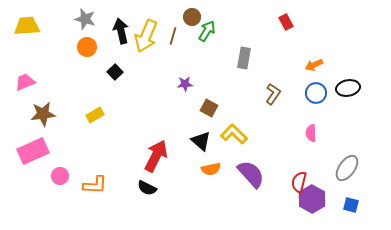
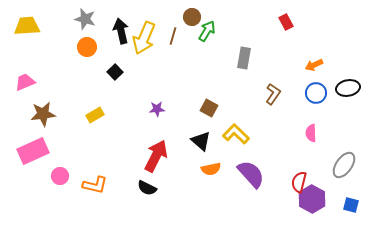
yellow arrow: moved 2 px left, 2 px down
purple star: moved 28 px left, 25 px down
yellow L-shape: moved 2 px right
gray ellipse: moved 3 px left, 3 px up
orange L-shape: rotated 10 degrees clockwise
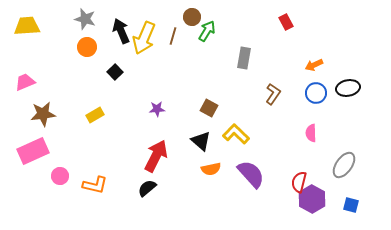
black arrow: rotated 10 degrees counterclockwise
black semicircle: rotated 114 degrees clockwise
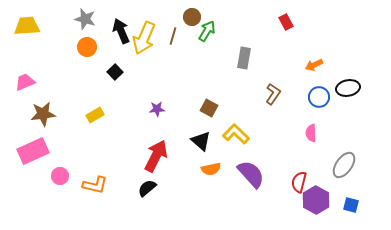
blue circle: moved 3 px right, 4 px down
purple hexagon: moved 4 px right, 1 px down
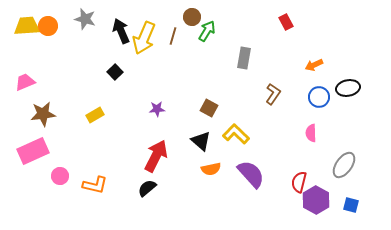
orange circle: moved 39 px left, 21 px up
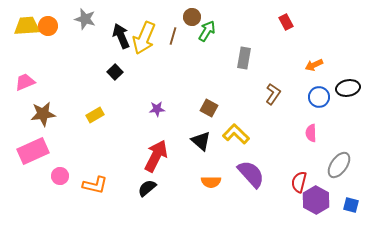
black arrow: moved 5 px down
gray ellipse: moved 5 px left
orange semicircle: moved 13 px down; rotated 12 degrees clockwise
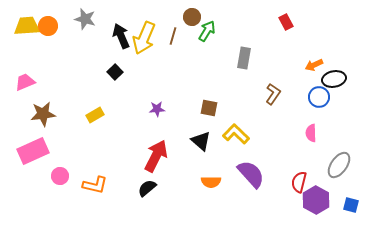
black ellipse: moved 14 px left, 9 px up
brown square: rotated 18 degrees counterclockwise
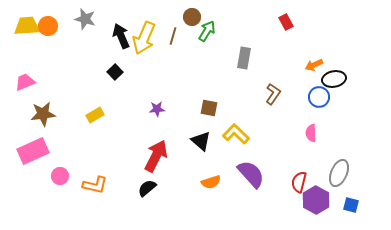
gray ellipse: moved 8 px down; rotated 12 degrees counterclockwise
orange semicircle: rotated 18 degrees counterclockwise
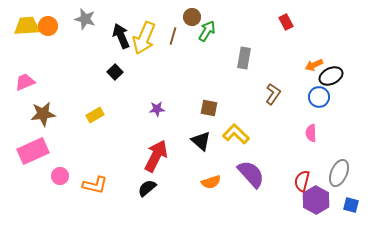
black ellipse: moved 3 px left, 3 px up; rotated 15 degrees counterclockwise
red semicircle: moved 3 px right, 1 px up
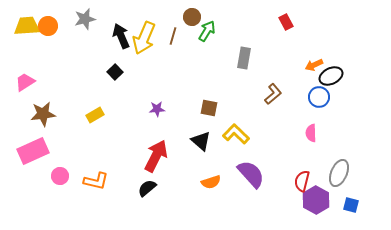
gray star: rotated 30 degrees counterclockwise
pink trapezoid: rotated 10 degrees counterclockwise
brown L-shape: rotated 15 degrees clockwise
orange L-shape: moved 1 px right, 4 px up
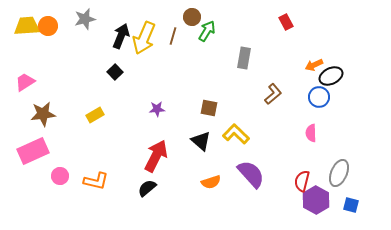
black arrow: rotated 45 degrees clockwise
